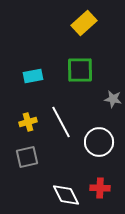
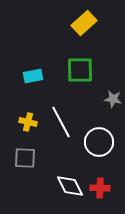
yellow cross: rotated 30 degrees clockwise
gray square: moved 2 px left, 1 px down; rotated 15 degrees clockwise
white diamond: moved 4 px right, 9 px up
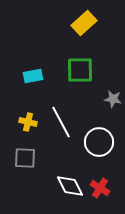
red cross: rotated 30 degrees clockwise
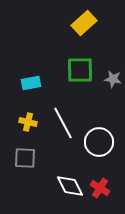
cyan rectangle: moved 2 px left, 7 px down
gray star: moved 20 px up
white line: moved 2 px right, 1 px down
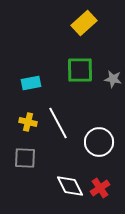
white line: moved 5 px left
red cross: rotated 24 degrees clockwise
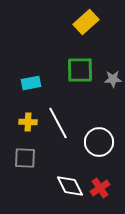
yellow rectangle: moved 2 px right, 1 px up
gray star: rotated 12 degrees counterclockwise
yellow cross: rotated 12 degrees counterclockwise
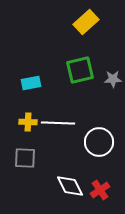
green square: rotated 12 degrees counterclockwise
white line: rotated 60 degrees counterclockwise
red cross: moved 2 px down
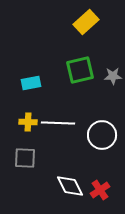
gray star: moved 3 px up
white circle: moved 3 px right, 7 px up
